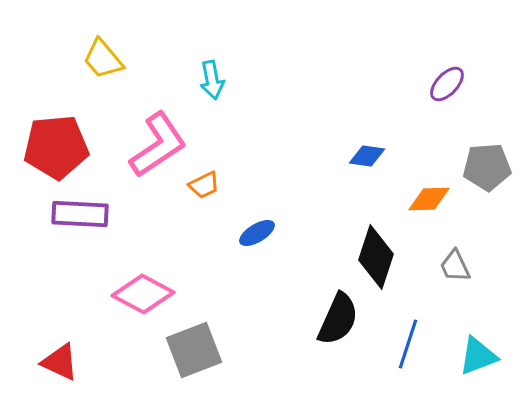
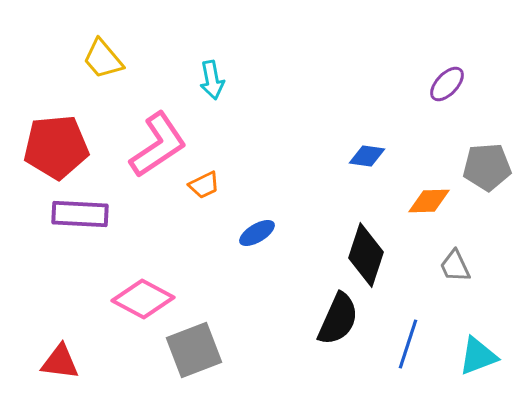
orange diamond: moved 2 px down
black diamond: moved 10 px left, 2 px up
pink diamond: moved 5 px down
red triangle: rotated 18 degrees counterclockwise
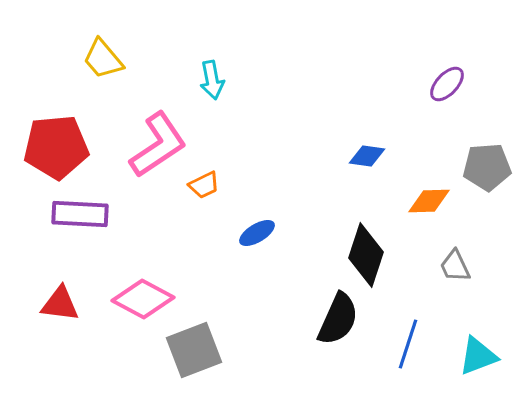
red triangle: moved 58 px up
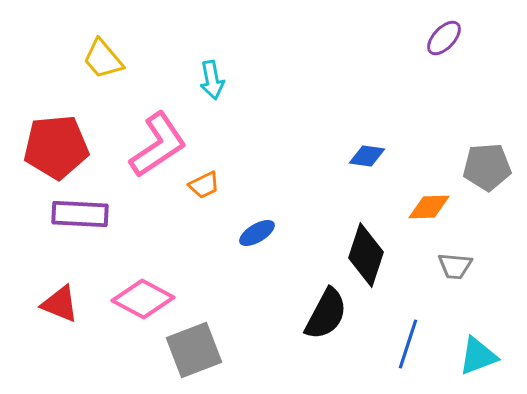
purple ellipse: moved 3 px left, 46 px up
orange diamond: moved 6 px down
gray trapezoid: rotated 60 degrees counterclockwise
red triangle: rotated 15 degrees clockwise
black semicircle: moved 12 px left, 5 px up; rotated 4 degrees clockwise
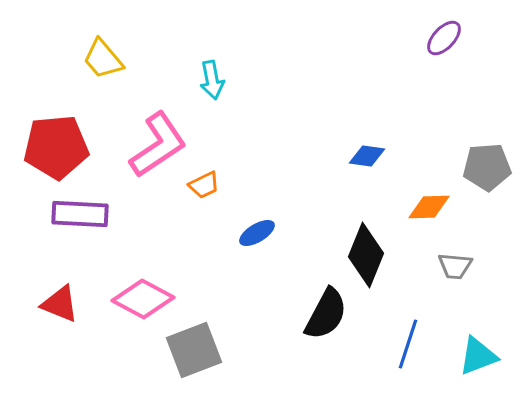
black diamond: rotated 4 degrees clockwise
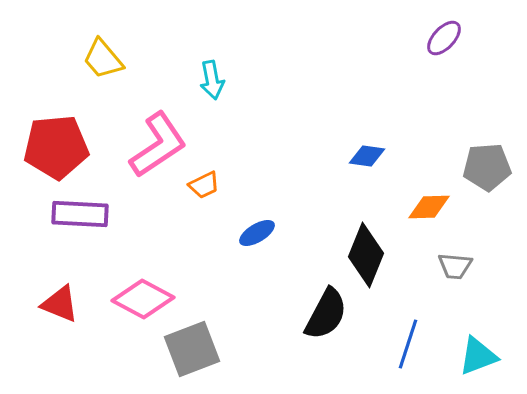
gray square: moved 2 px left, 1 px up
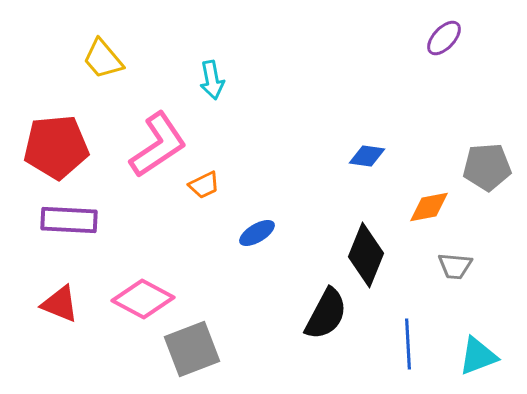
orange diamond: rotated 9 degrees counterclockwise
purple rectangle: moved 11 px left, 6 px down
blue line: rotated 21 degrees counterclockwise
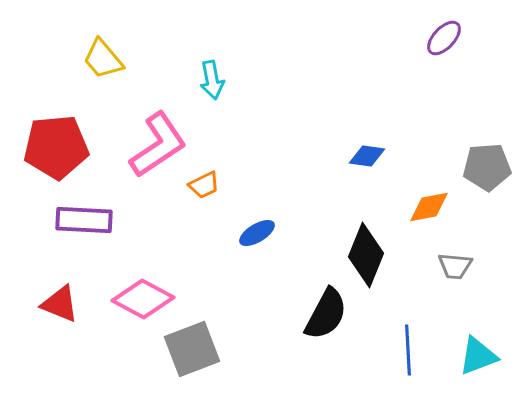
purple rectangle: moved 15 px right
blue line: moved 6 px down
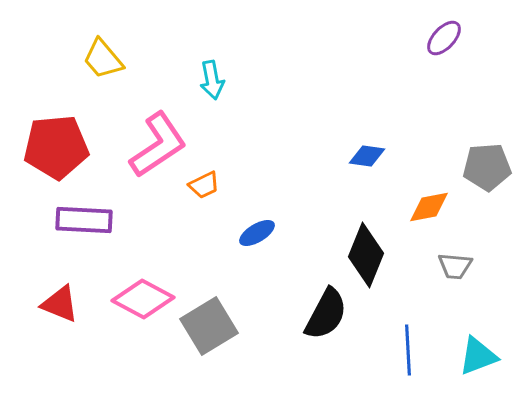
gray square: moved 17 px right, 23 px up; rotated 10 degrees counterclockwise
